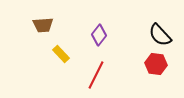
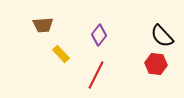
black semicircle: moved 2 px right, 1 px down
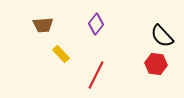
purple diamond: moved 3 px left, 11 px up
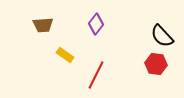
yellow rectangle: moved 4 px right, 1 px down; rotated 12 degrees counterclockwise
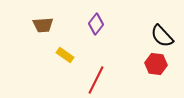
red line: moved 5 px down
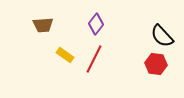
red line: moved 2 px left, 21 px up
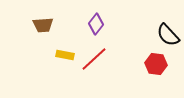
black semicircle: moved 6 px right, 1 px up
yellow rectangle: rotated 24 degrees counterclockwise
red line: rotated 20 degrees clockwise
